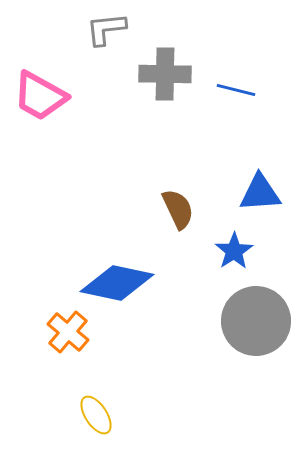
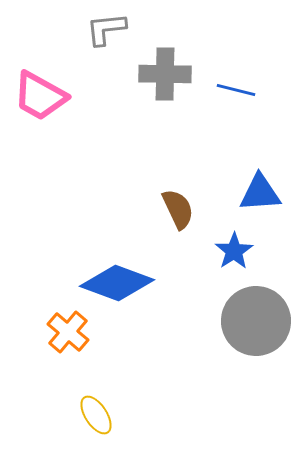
blue diamond: rotated 8 degrees clockwise
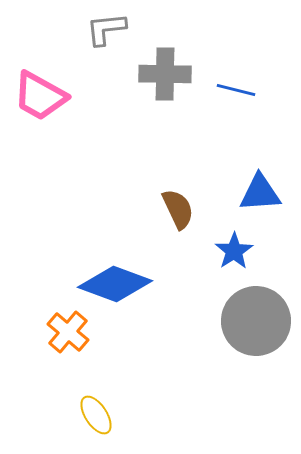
blue diamond: moved 2 px left, 1 px down
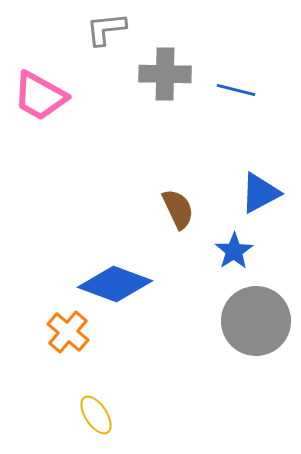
blue triangle: rotated 24 degrees counterclockwise
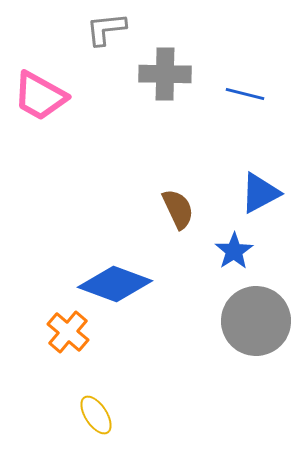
blue line: moved 9 px right, 4 px down
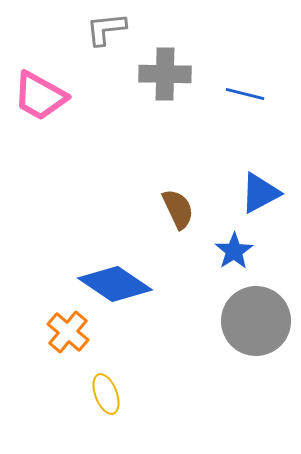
blue diamond: rotated 14 degrees clockwise
yellow ellipse: moved 10 px right, 21 px up; rotated 12 degrees clockwise
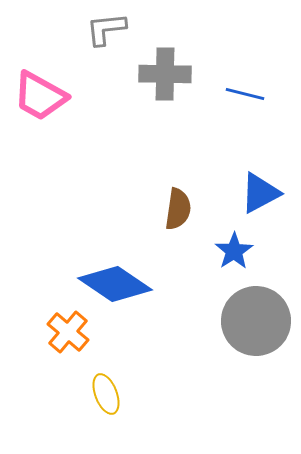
brown semicircle: rotated 33 degrees clockwise
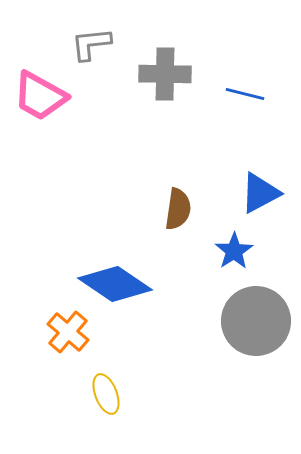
gray L-shape: moved 15 px left, 15 px down
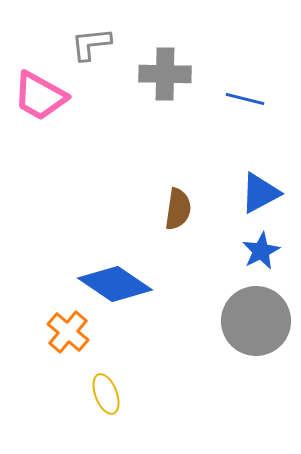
blue line: moved 5 px down
blue star: moved 27 px right; rotated 6 degrees clockwise
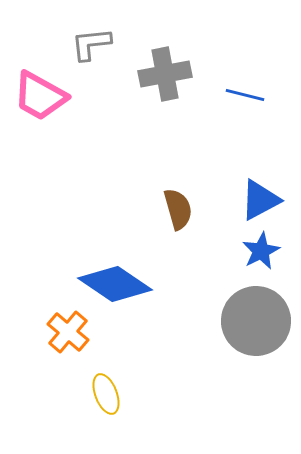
gray cross: rotated 12 degrees counterclockwise
blue line: moved 4 px up
blue triangle: moved 7 px down
brown semicircle: rotated 24 degrees counterclockwise
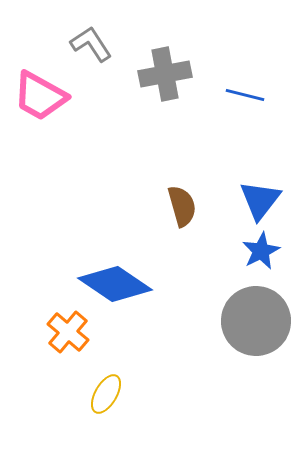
gray L-shape: rotated 63 degrees clockwise
blue triangle: rotated 24 degrees counterclockwise
brown semicircle: moved 4 px right, 3 px up
yellow ellipse: rotated 51 degrees clockwise
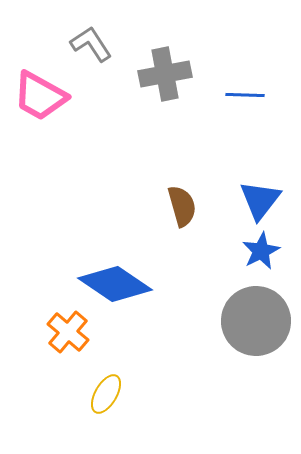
blue line: rotated 12 degrees counterclockwise
